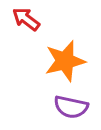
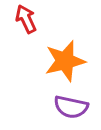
red arrow: rotated 28 degrees clockwise
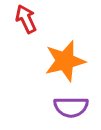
purple semicircle: rotated 12 degrees counterclockwise
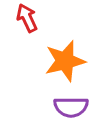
red arrow: moved 1 px right, 1 px up
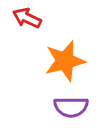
red arrow: rotated 40 degrees counterclockwise
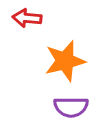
red arrow: rotated 20 degrees counterclockwise
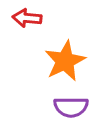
orange star: rotated 12 degrees counterclockwise
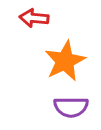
red arrow: moved 7 px right
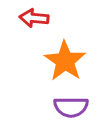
orange star: rotated 12 degrees counterclockwise
